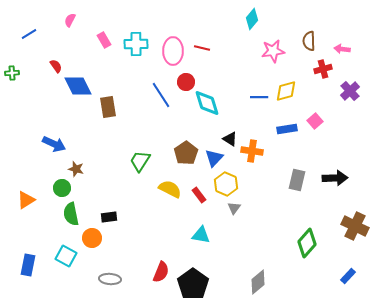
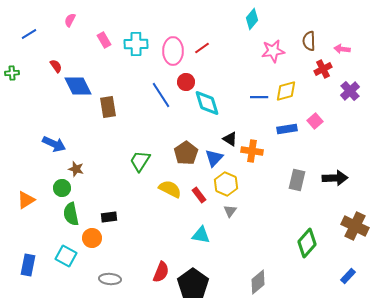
red line at (202, 48): rotated 49 degrees counterclockwise
red cross at (323, 69): rotated 12 degrees counterclockwise
gray triangle at (234, 208): moved 4 px left, 3 px down
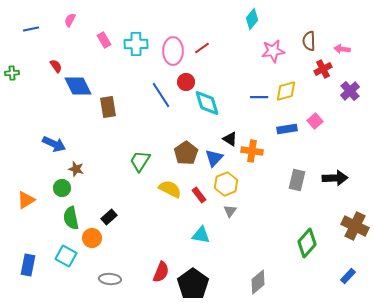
blue line at (29, 34): moved 2 px right, 5 px up; rotated 21 degrees clockwise
yellow hexagon at (226, 184): rotated 15 degrees clockwise
green semicircle at (71, 214): moved 4 px down
black rectangle at (109, 217): rotated 35 degrees counterclockwise
